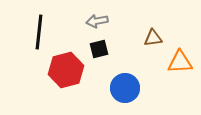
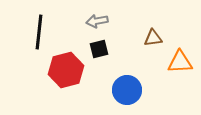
blue circle: moved 2 px right, 2 px down
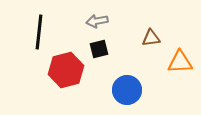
brown triangle: moved 2 px left
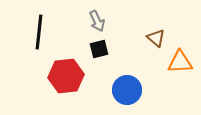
gray arrow: rotated 105 degrees counterclockwise
brown triangle: moved 5 px right; rotated 48 degrees clockwise
red hexagon: moved 6 px down; rotated 8 degrees clockwise
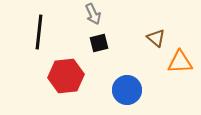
gray arrow: moved 4 px left, 7 px up
black square: moved 6 px up
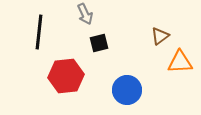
gray arrow: moved 8 px left
brown triangle: moved 4 px right, 2 px up; rotated 42 degrees clockwise
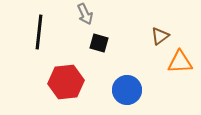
black square: rotated 30 degrees clockwise
red hexagon: moved 6 px down
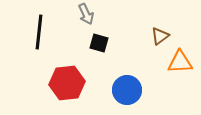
gray arrow: moved 1 px right
red hexagon: moved 1 px right, 1 px down
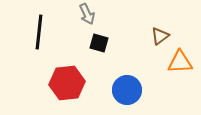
gray arrow: moved 1 px right
